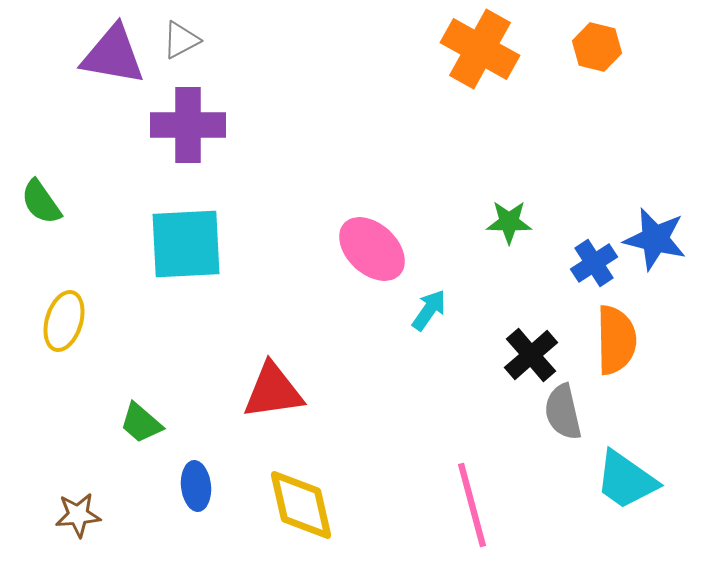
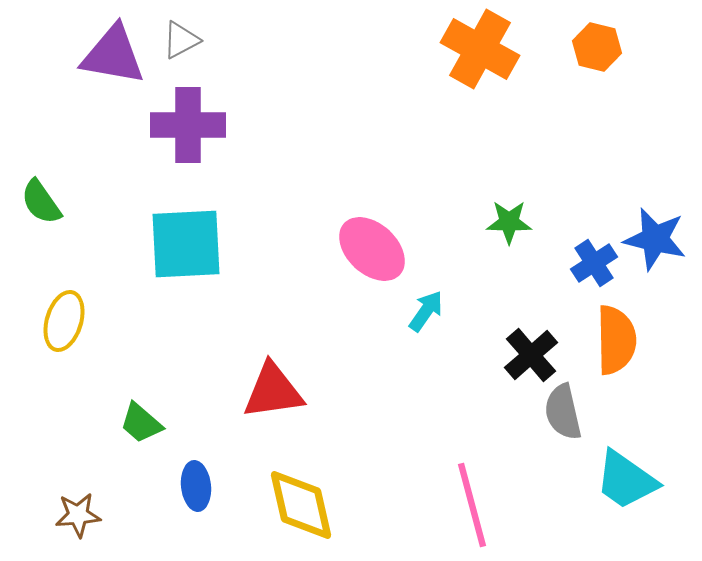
cyan arrow: moved 3 px left, 1 px down
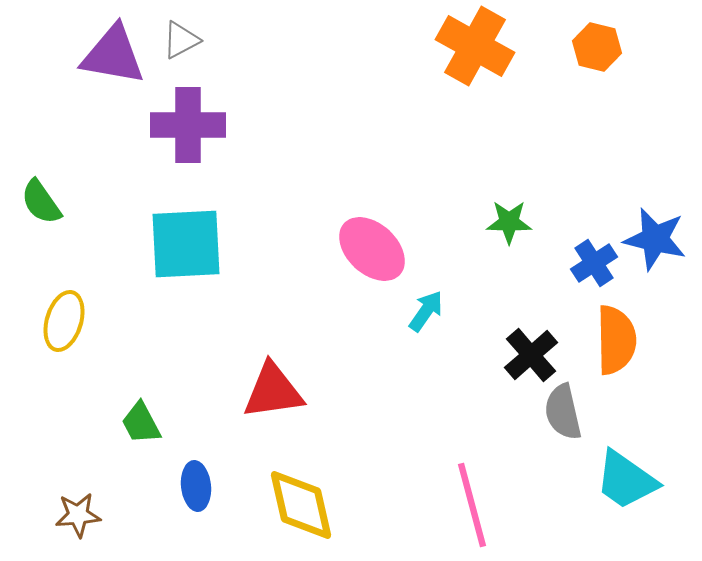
orange cross: moved 5 px left, 3 px up
green trapezoid: rotated 21 degrees clockwise
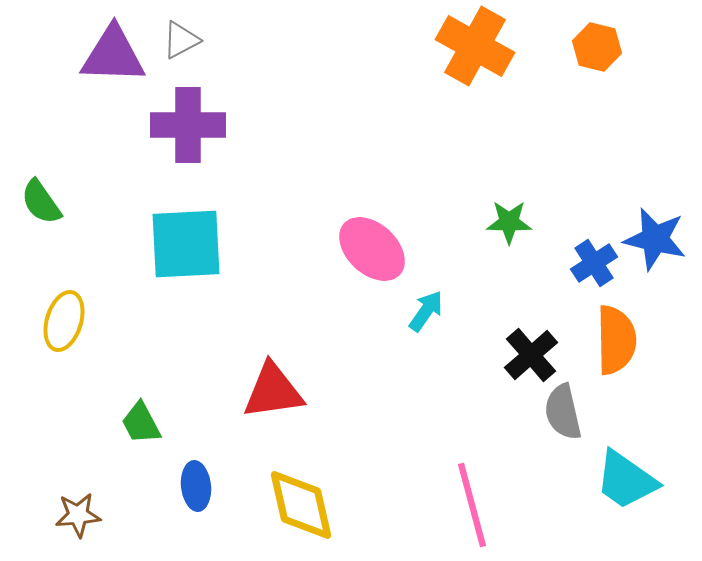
purple triangle: rotated 8 degrees counterclockwise
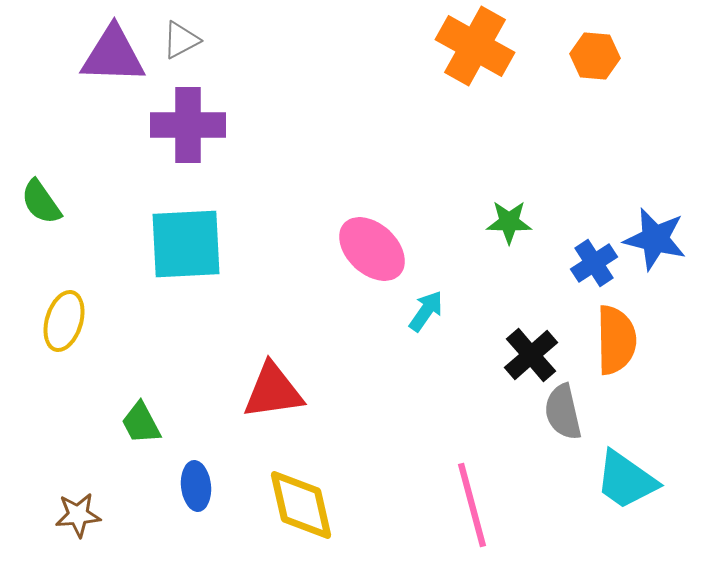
orange hexagon: moved 2 px left, 9 px down; rotated 9 degrees counterclockwise
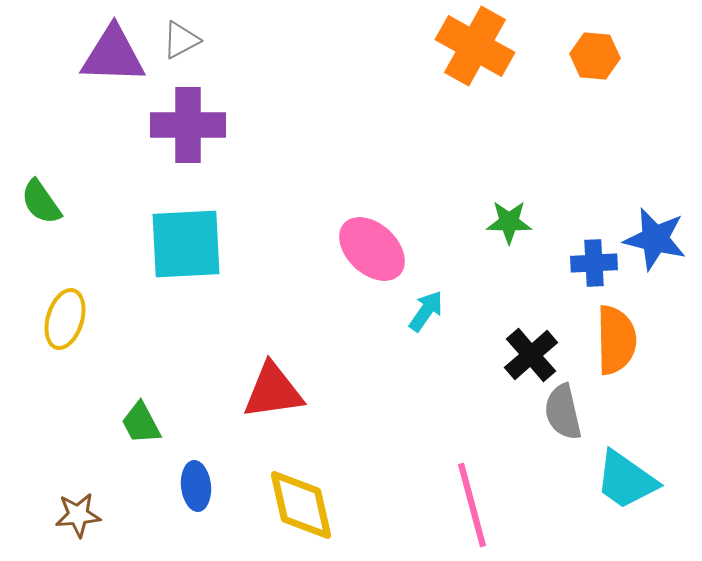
blue cross: rotated 30 degrees clockwise
yellow ellipse: moved 1 px right, 2 px up
